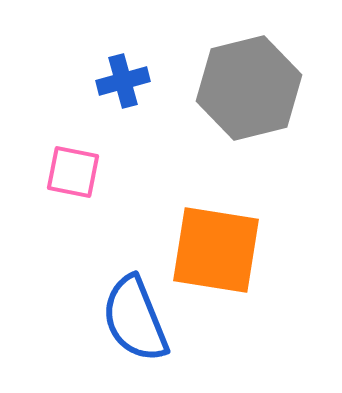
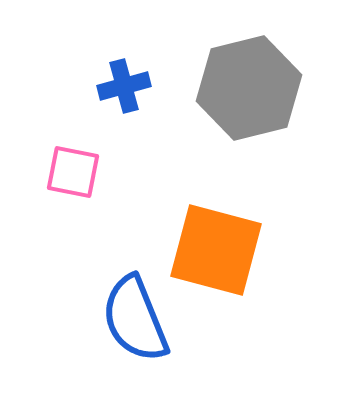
blue cross: moved 1 px right, 5 px down
orange square: rotated 6 degrees clockwise
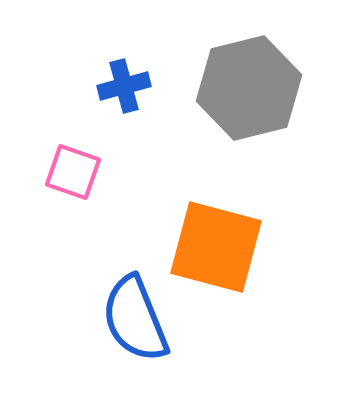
pink square: rotated 8 degrees clockwise
orange square: moved 3 px up
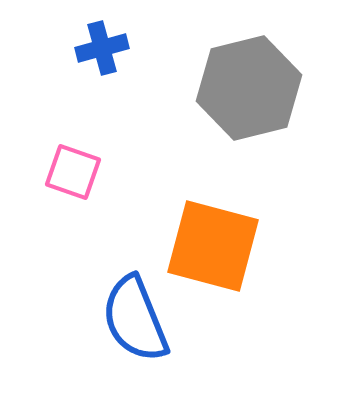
blue cross: moved 22 px left, 38 px up
orange square: moved 3 px left, 1 px up
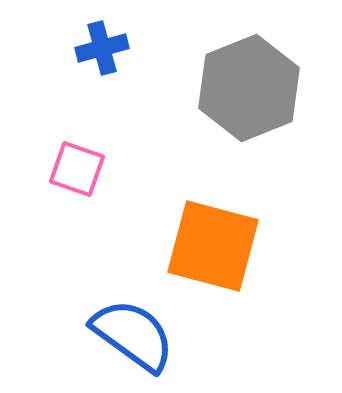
gray hexagon: rotated 8 degrees counterclockwise
pink square: moved 4 px right, 3 px up
blue semicircle: moved 2 px left, 16 px down; rotated 148 degrees clockwise
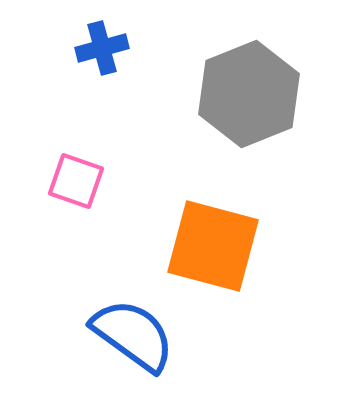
gray hexagon: moved 6 px down
pink square: moved 1 px left, 12 px down
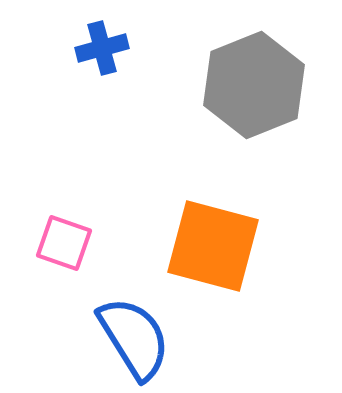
gray hexagon: moved 5 px right, 9 px up
pink square: moved 12 px left, 62 px down
blue semicircle: moved 1 px right, 3 px down; rotated 22 degrees clockwise
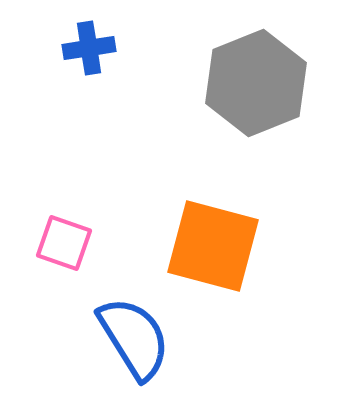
blue cross: moved 13 px left; rotated 6 degrees clockwise
gray hexagon: moved 2 px right, 2 px up
